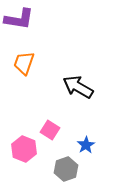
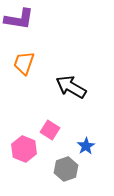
black arrow: moved 7 px left
blue star: moved 1 px down
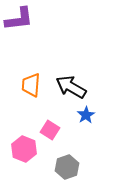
purple L-shape: rotated 16 degrees counterclockwise
orange trapezoid: moved 7 px right, 22 px down; rotated 15 degrees counterclockwise
blue star: moved 31 px up
gray hexagon: moved 1 px right, 2 px up
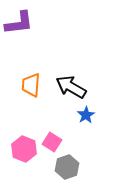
purple L-shape: moved 4 px down
pink square: moved 2 px right, 12 px down
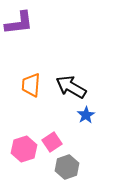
pink square: rotated 24 degrees clockwise
pink hexagon: rotated 20 degrees clockwise
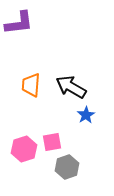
pink square: rotated 24 degrees clockwise
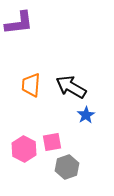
pink hexagon: rotated 15 degrees counterclockwise
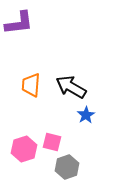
pink square: rotated 24 degrees clockwise
pink hexagon: rotated 15 degrees clockwise
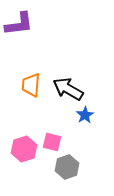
purple L-shape: moved 1 px down
black arrow: moved 3 px left, 2 px down
blue star: moved 1 px left
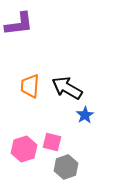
orange trapezoid: moved 1 px left, 1 px down
black arrow: moved 1 px left, 1 px up
gray hexagon: moved 1 px left
